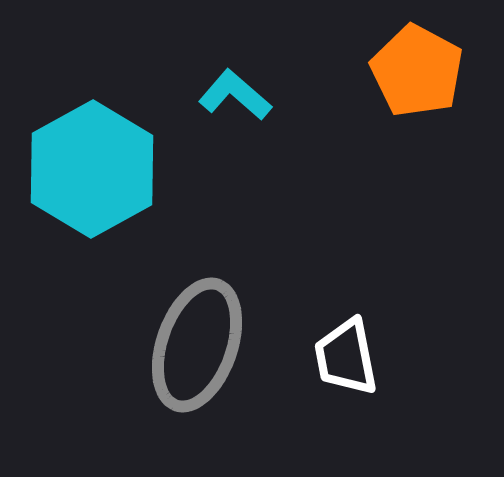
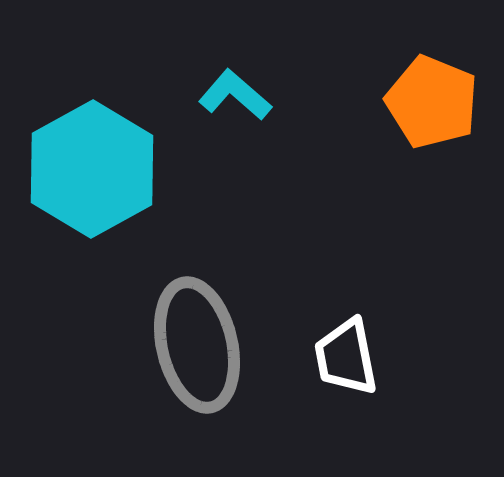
orange pentagon: moved 15 px right, 31 px down; rotated 6 degrees counterclockwise
gray ellipse: rotated 32 degrees counterclockwise
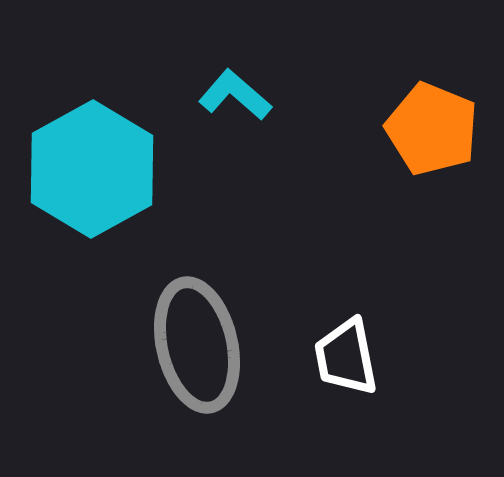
orange pentagon: moved 27 px down
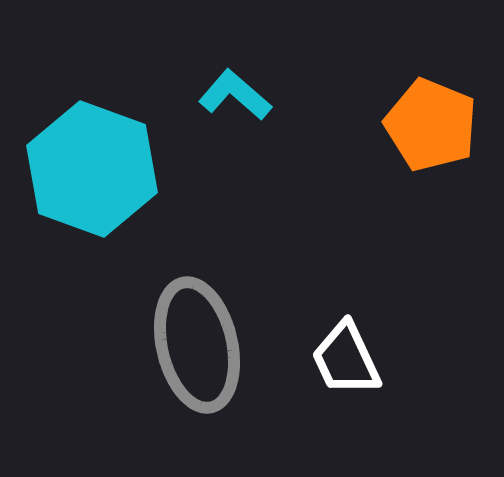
orange pentagon: moved 1 px left, 4 px up
cyan hexagon: rotated 11 degrees counterclockwise
white trapezoid: moved 2 px down; rotated 14 degrees counterclockwise
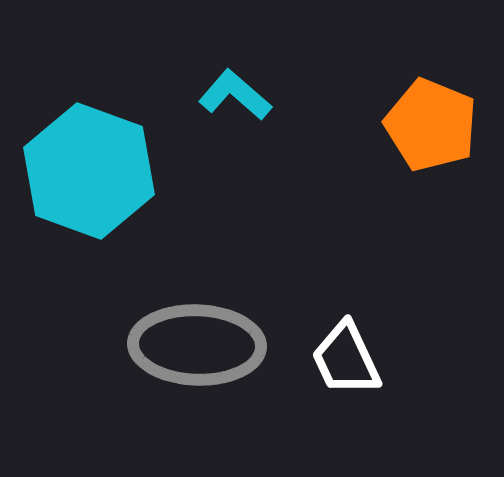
cyan hexagon: moved 3 px left, 2 px down
gray ellipse: rotated 75 degrees counterclockwise
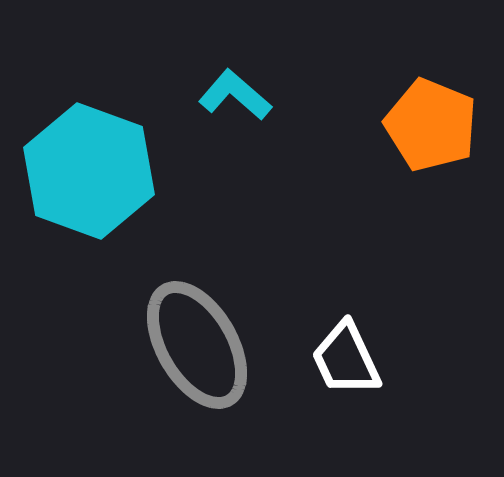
gray ellipse: rotated 58 degrees clockwise
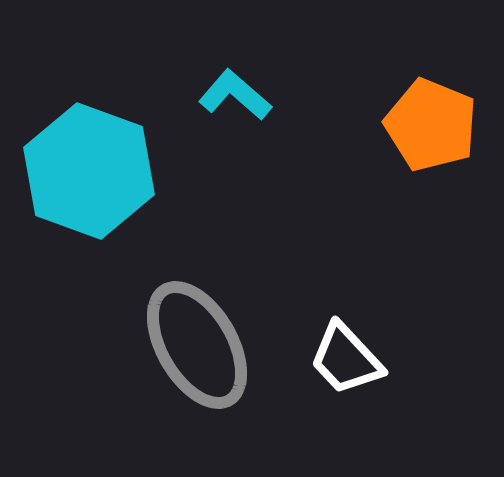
white trapezoid: rotated 18 degrees counterclockwise
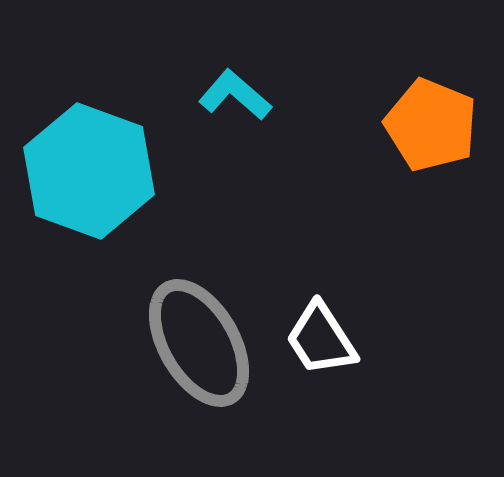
gray ellipse: moved 2 px right, 2 px up
white trapezoid: moved 25 px left, 20 px up; rotated 10 degrees clockwise
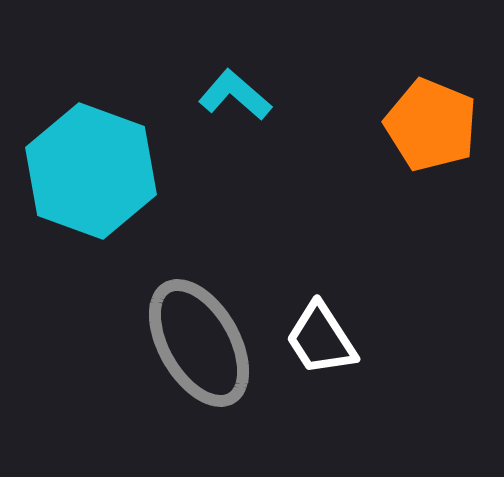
cyan hexagon: moved 2 px right
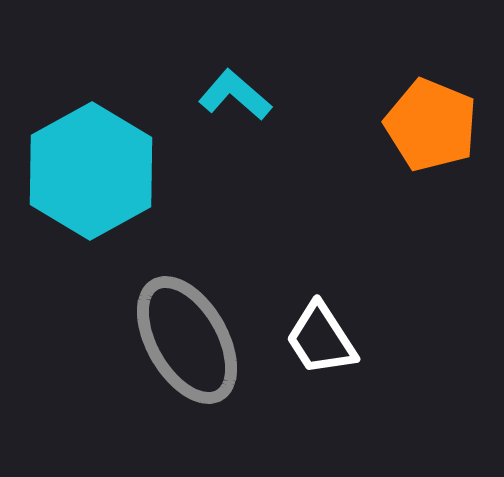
cyan hexagon: rotated 11 degrees clockwise
gray ellipse: moved 12 px left, 3 px up
